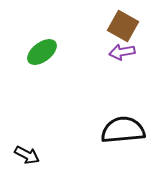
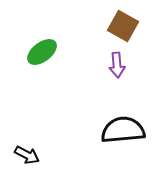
purple arrow: moved 5 px left, 13 px down; rotated 85 degrees counterclockwise
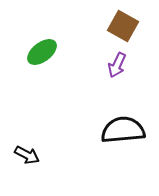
purple arrow: rotated 30 degrees clockwise
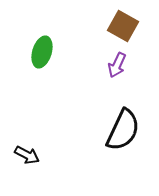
green ellipse: rotated 36 degrees counterclockwise
black semicircle: rotated 120 degrees clockwise
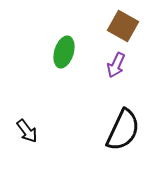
green ellipse: moved 22 px right
purple arrow: moved 1 px left
black arrow: moved 24 px up; rotated 25 degrees clockwise
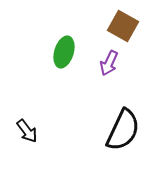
purple arrow: moved 7 px left, 2 px up
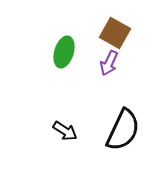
brown square: moved 8 px left, 7 px down
black arrow: moved 38 px right; rotated 20 degrees counterclockwise
